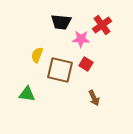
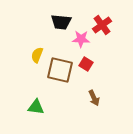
green triangle: moved 9 px right, 13 px down
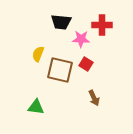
red cross: rotated 36 degrees clockwise
yellow semicircle: moved 1 px right, 1 px up
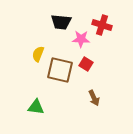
red cross: rotated 18 degrees clockwise
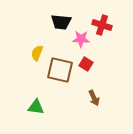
yellow semicircle: moved 1 px left, 1 px up
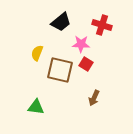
black trapezoid: rotated 45 degrees counterclockwise
pink star: moved 5 px down
brown arrow: rotated 49 degrees clockwise
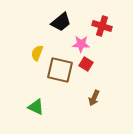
red cross: moved 1 px down
green triangle: rotated 18 degrees clockwise
